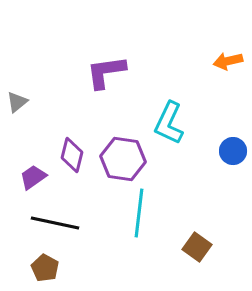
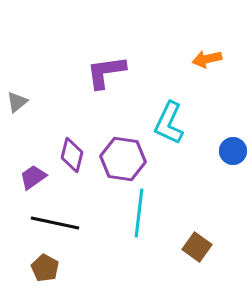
orange arrow: moved 21 px left, 2 px up
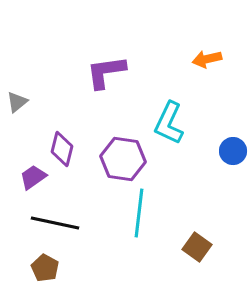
purple diamond: moved 10 px left, 6 px up
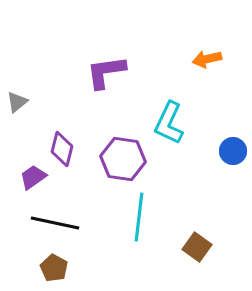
cyan line: moved 4 px down
brown pentagon: moved 9 px right
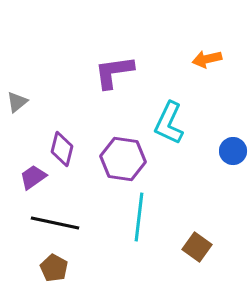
purple L-shape: moved 8 px right
